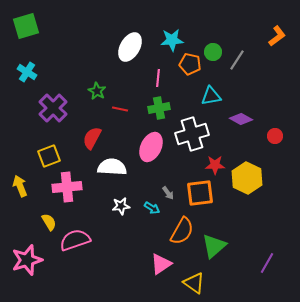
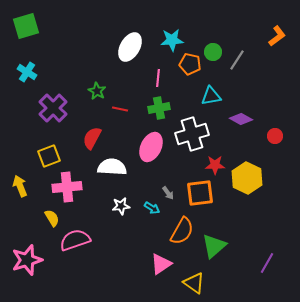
yellow semicircle: moved 3 px right, 4 px up
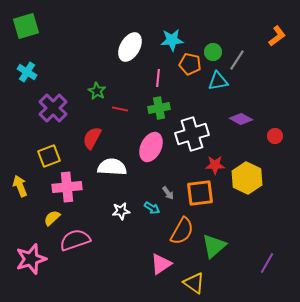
cyan triangle: moved 7 px right, 15 px up
white star: moved 5 px down
yellow semicircle: rotated 102 degrees counterclockwise
pink star: moved 4 px right, 1 px up
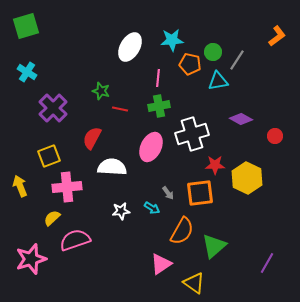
green star: moved 4 px right; rotated 12 degrees counterclockwise
green cross: moved 2 px up
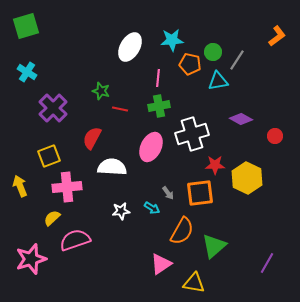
yellow triangle: rotated 25 degrees counterclockwise
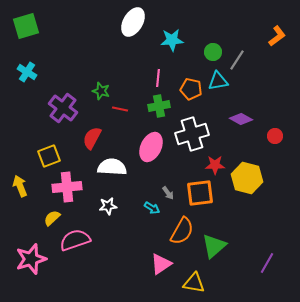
white ellipse: moved 3 px right, 25 px up
orange pentagon: moved 1 px right, 25 px down
purple cross: moved 10 px right; rotated 8 degrees counterclockwise
yellow hexagon: rotated 12 degrees counterclockwise
white star: moved 13 px left, 5 px up
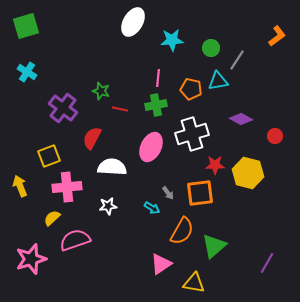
green circle: moved 2 px left, 4 px up
green cross: moved 3 px left, 1 px up
yellow hexagon: moved 1 px right, 5 px up
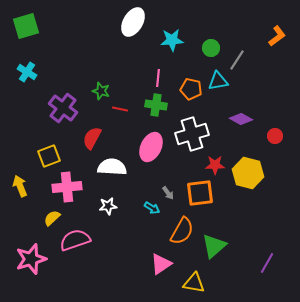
green cross: rotated 20 degrees clockwise
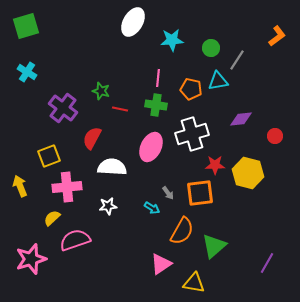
purple diamond: rotated 35 degrees counterclockwise
